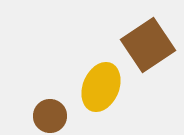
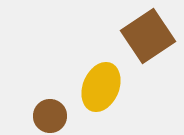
brown square: moved 9 px up
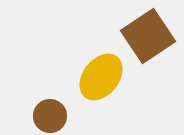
yellow ellipse: moved 10 px up; rotated 15 degrees clockwise
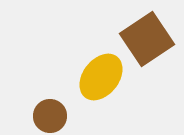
brown square: moved 1 px left, 3 px down
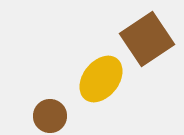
yellow ellipse: moved 2 px down
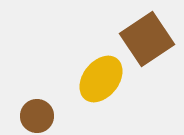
brown circle: moved 13 px left
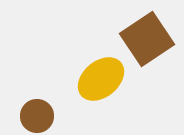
yellow ellipse: rotated 12 degrees clockwise
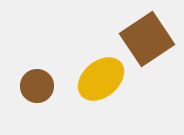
brown circle: moved 30 px up
